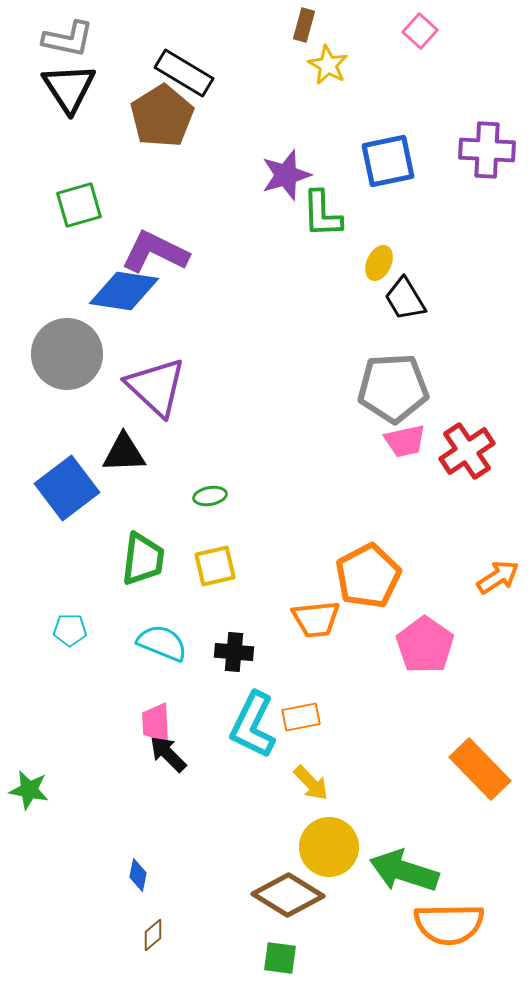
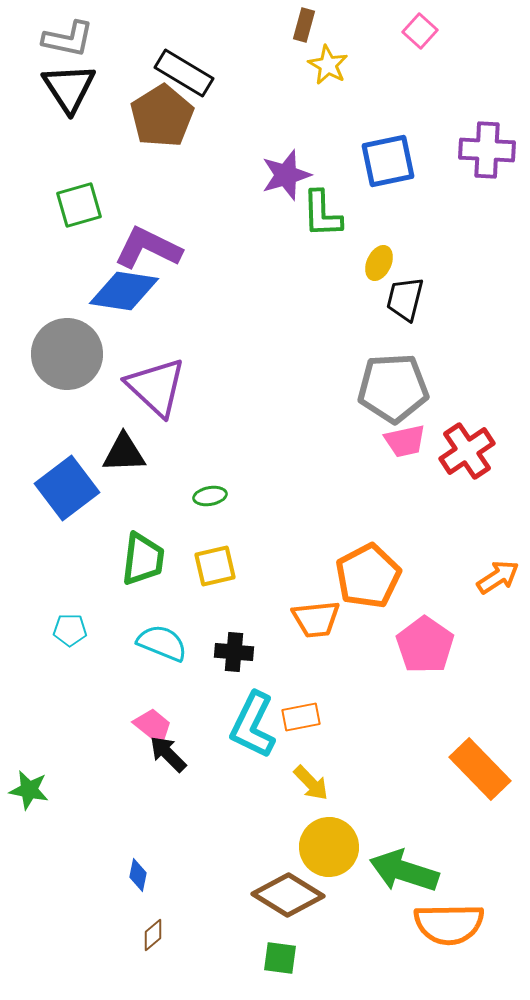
purple L-shape at (155, 252): moved 7 px left, 4 px up
black trapezoid at (405, 299): rotated 45 degrees clockwise
pink trapezoid at (156, 723): moved 3 px left, 3 px down; rotated 132 degrees clockwise
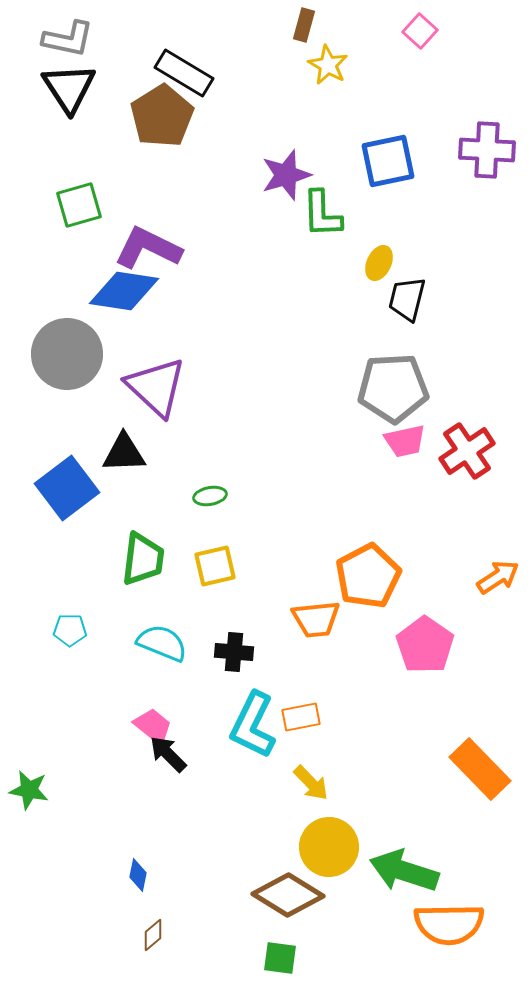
black trapezoid at (405, 299): moved 2 px right
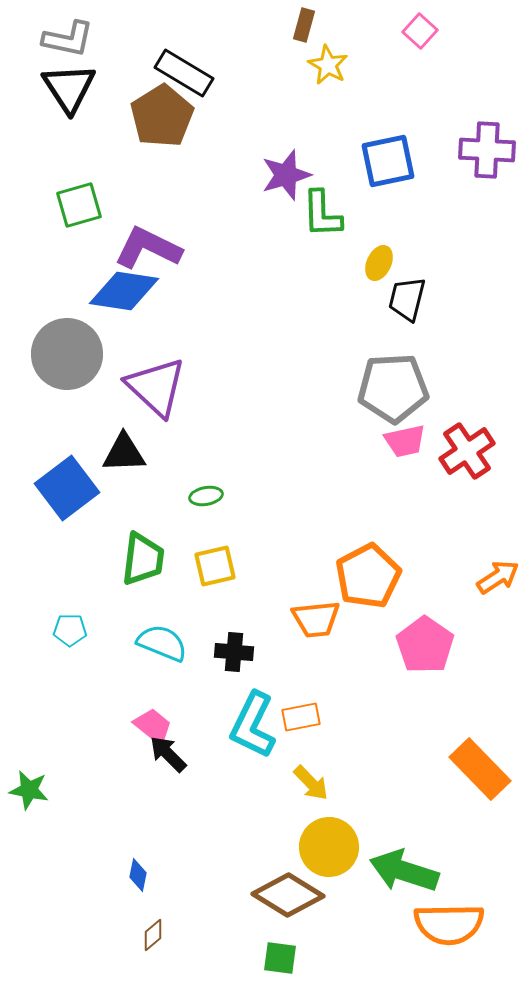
green ellipse at (210, 496): moved 4 px left
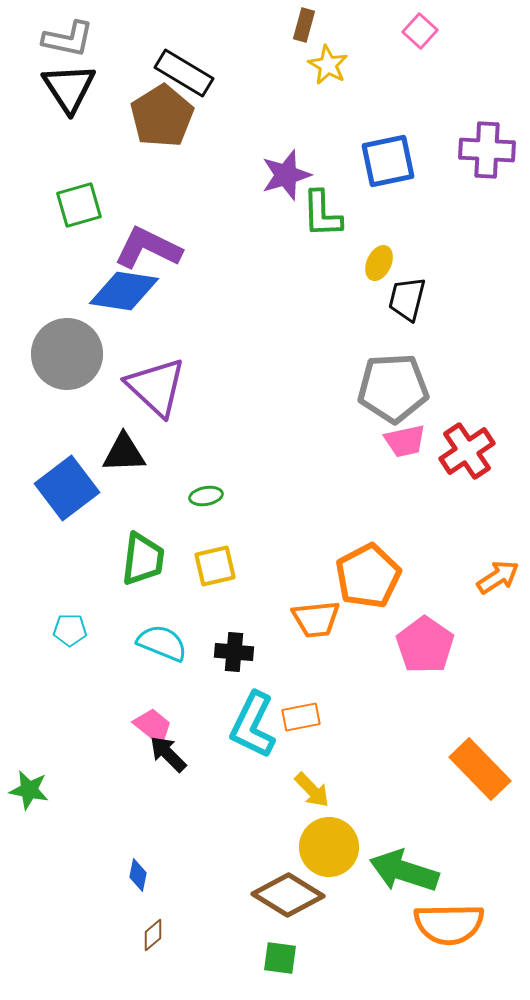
yellow arrow at (311, 783): moved 1 px right, 7 px down
